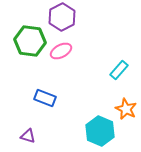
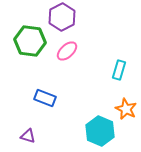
pink ellipse: moved 6 px right; rotated 15 degrees counterclockwise
cyan rectangle: rotated 24 degrees counterclockwise
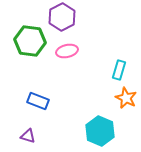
pink ellipse: rotated 30 degrees clockwise
blue rectangle: moved 7 px left, 3 px down
orange star: moved 11 px up
